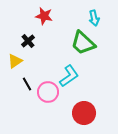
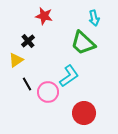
yellow triangle: moved 1 px right, 1 px up
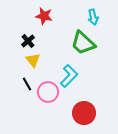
cyan arrow: moved 1 px left, 1 px up
yellow triangle: moved 17 px right; rotated 35 degrees counterclockwise
cyan L-shape: rotated 10 degrees counterclockwise
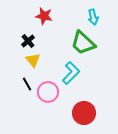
cyan L-shape: moved 2 px right, 3 px up
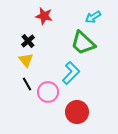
cyan arrow: rotated 70 degrees clockwise
yellow triangle: moved 7 px left
red circle: moved 7 px left, 1 px up
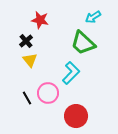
red star: moved 4 px left, 4 px down
black cross: moved 2 px left
yellow triangle: moved 4 px right
black line: moved 14 px down
pink circle: moved 1 px down
red circle: moved 1 px left, 4 px down
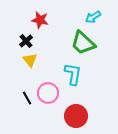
cyan L-shape: moved 2 px right, 1 px down; rotated 35 degrees counterclockwise
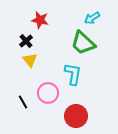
cyan arrow: moved 1 px left, 1 px down
black line: moved 4 px left, 4 px down
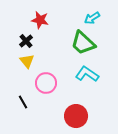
yellow triangle: moved 3 px left, 1 px down
cyan L-shape: moved 14 px right; rotated 65 degrees counterclockwise
pink circle: moved 2 px left, 10 px up
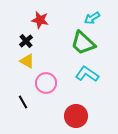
yellow triangle: rotated 21 degrees counterclockwise
